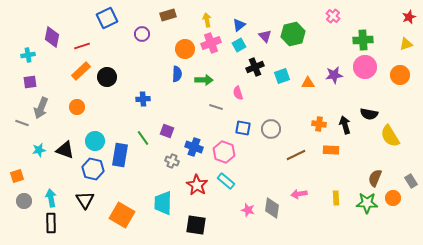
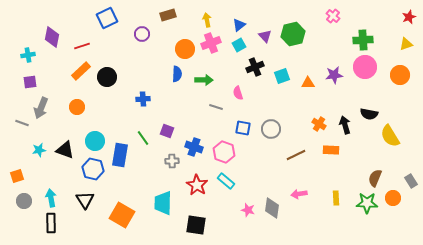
orange cross at (319, 124): rotated 24 degrees clockwise
gray cross at (172, 161): rotated 24 degrees counterclockwise
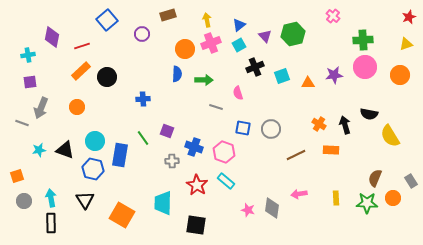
blue square at (107, 18): moved 2 px down; rotated 15 degrees counterclockwise
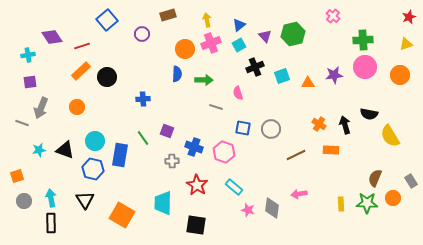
purple diamond at (52, 37): rotated 45 degrees counterclockwise
cyan rectangle at (226, 181): moved 8 px right, 6 px down
yellow rectangle at (336, 198): moved 5 px right, 6 px down
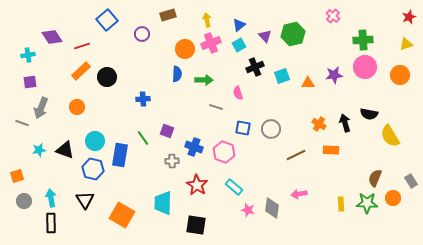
black arrow at (345, 125): moved 2 px up
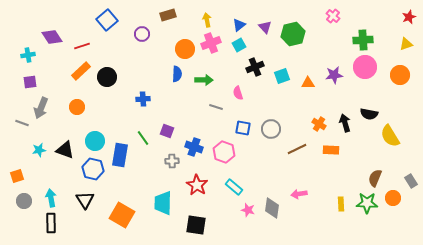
purple triangle at (265, 36): moved 9 px up
brown line at (296, 155): moved 1 px right, 6 px up
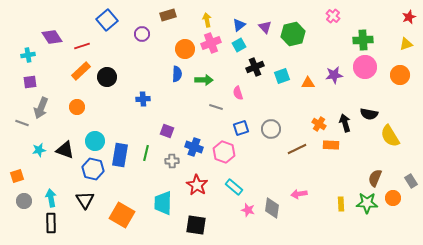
blue square at (243, 128): moved 2 px left; rotated 28 degrees counterclockwise
green line at (143, 138): moved 3 px right, 15 px down; rotated 49 degrees clockwise
orange rectangle at (331, 150): moved 5 px up
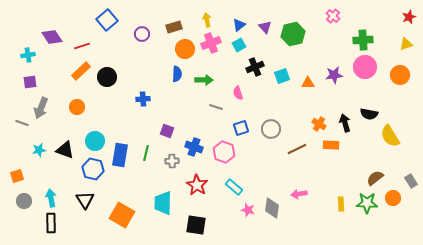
brown rectangle at (168, 15): moved 6 px right, 12 px down
brown semicircle at (375, 178): rotated 30 degrees clockwise
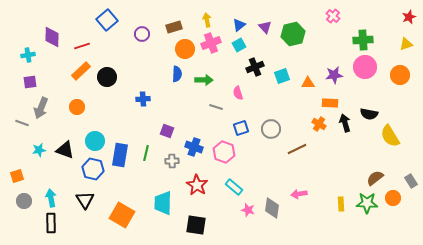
purple diamond at (52, 37): rotated 35 degrees clockwise
orange rectangle at (331, 145): moved 1 px left, 42 px up
